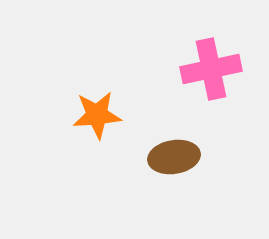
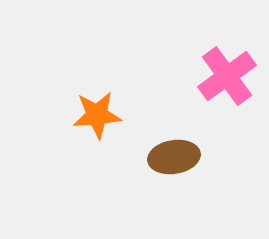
pink cross: moved 16 px right, 7 px down; rotated 24 degrees counterclockwise
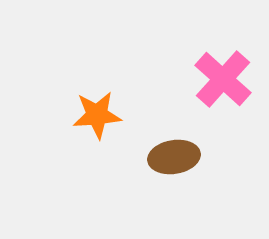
pink cross: moved 4 px left, 3 px down; rotated 12 degrees counterclockwise
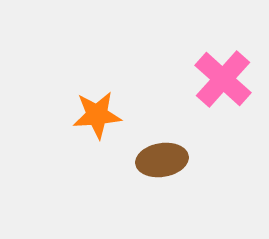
brown ellipse: moved 12 px left, 3 px down
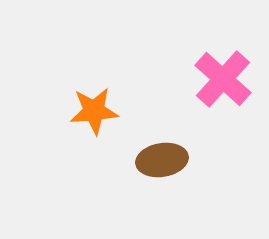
orange star: moved 3 px left, 4 px up
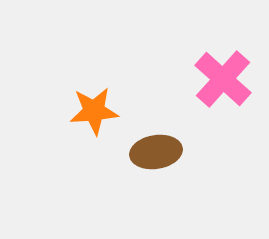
brown ellipse: moved 6 px left, 8 px up
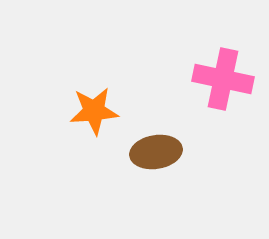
pink cross: rotated 30 degrees counterclockwise
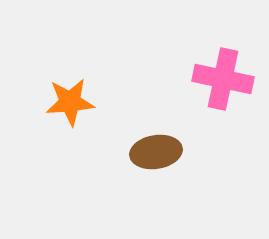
orange star: moved 24 px left, 9 px up
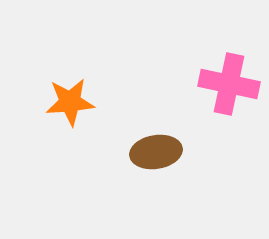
pink cross: moved 6 px right, 5 px down
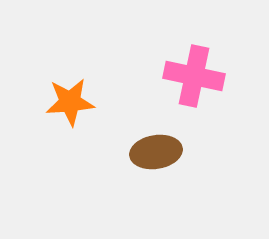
pink cross: moved 35 px left, 8 px up
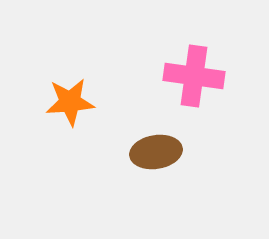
pink cross: rotated 4 degrees counterclockwise
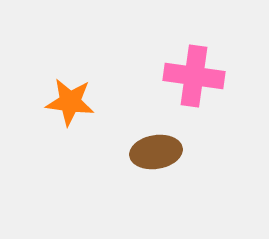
orange star: rotated 12 degrees clockwise
